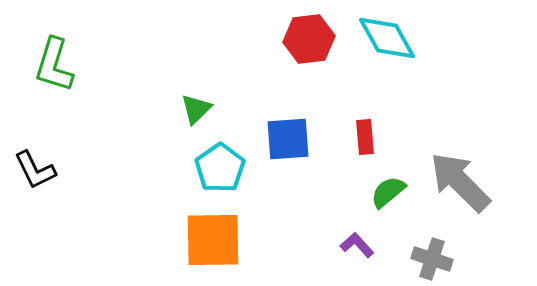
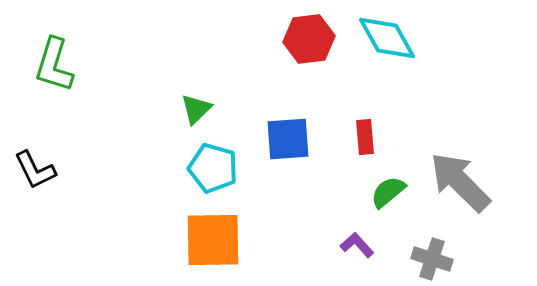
cyan pentagon: moved 7 px left; rotated 21 degrees counterclockwise
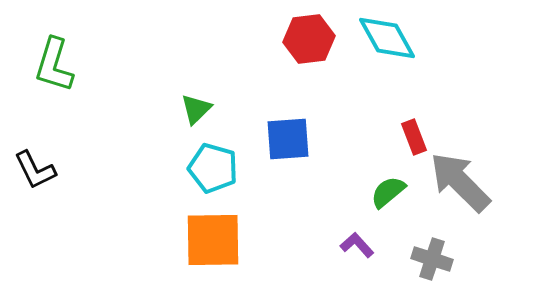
red rectangle: moved 49 px right; rotated 16 degrees counterclockwise
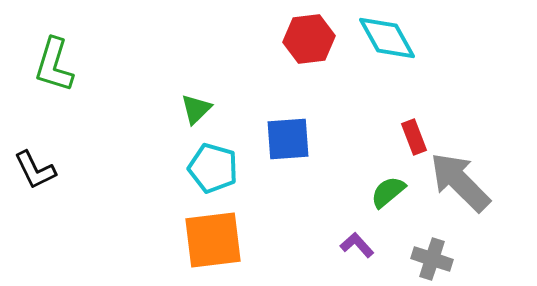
orange square: rotated 6 degrees counterclockwise
